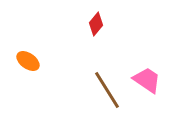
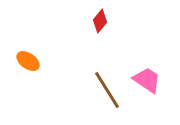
red diamond: moved 4 px right, 3 px up
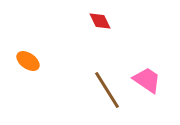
red diamond: rotated 65 degrees counterclockwise
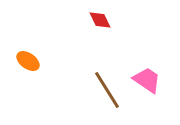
red diamond: moved 1 px up
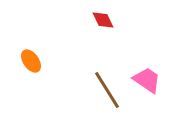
red diamond: moved 3 px right
orange ellipse: moved 3 px right; rotated 20 degrees clockwise
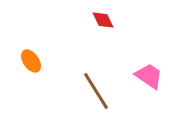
pink trapezoid: moved 2 px right, 4 px up
brown line: moved 11 px left, 1 px down
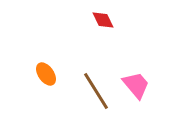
orange ellipse: moved 15 px right, 13 px down
pink trapezoid: moved 13 px left, 9 px down; rotated 16 degrees clockwise
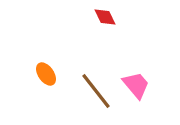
red diamond: moved 2 px right, 3 px up
brown line: rotated 6 degrees counterclockwise
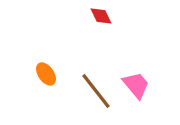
red diamond: moved 4 px left, 1 px up
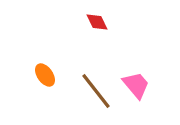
red diamond: moved 4 px left, 6 px down
orange ellipse: moved 1 px left, 1 px down
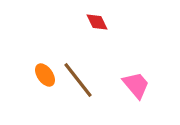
brown line: moved 18 px left, 11 px up
